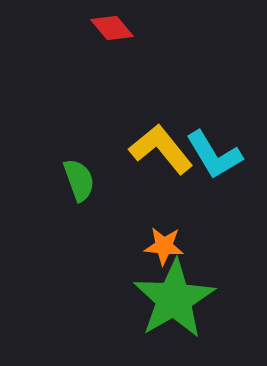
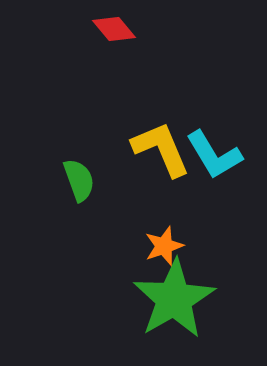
red diamond: moved 2 px right, 1 px down
yellow L-shape: rotated 16 degrees clockwise
orange star: rotated 24 degrees counterclockwise
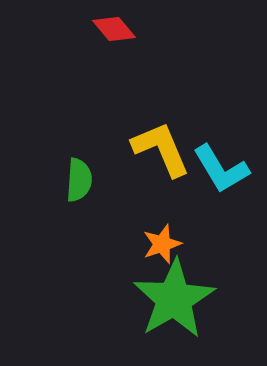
cyan L-shape: moved 7 px right, 14 px down
green semicircle: rotated 24 degrees clockwise
orange star: moved 2 px left, 2 px up
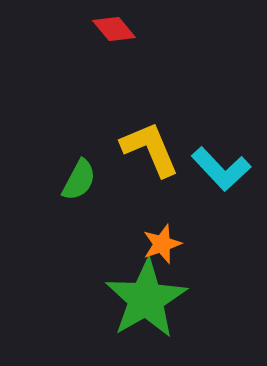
yellow L-shape: moved 11 px left
cyan L-shape: rotated 12 degrees counterclockwise
green semicircle: rotated 24 degrees clockwise
green star: moved 28 px left
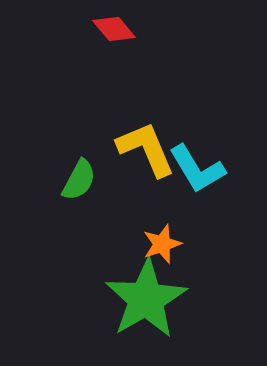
yellow L-shape: moved 4 px left
cyan L-shape: moved 24 px left; rotated 12 degrees clockwise
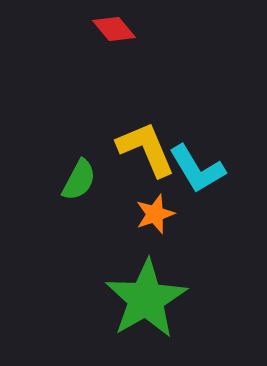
orange star: moved 7 px left, 30 px up
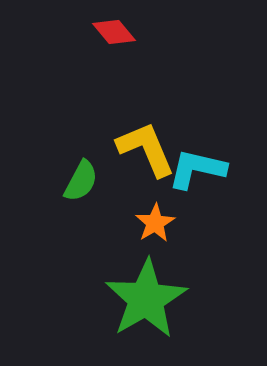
red diamond: moved 3 px down
cyan L-shape: rotated 134 degrees clockwise
green semicircle: moved 2 px right, 1 px down
orange star: moved 9 px down; rotated 12 degrees counterclockwise
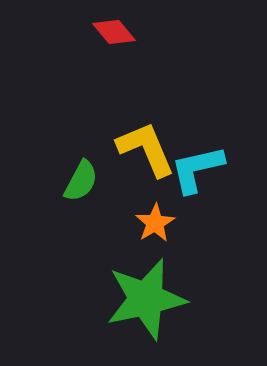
cyan L-shape: rotated 26 degrees counterclockwise
green star: rotated 18 degrees clockwise
